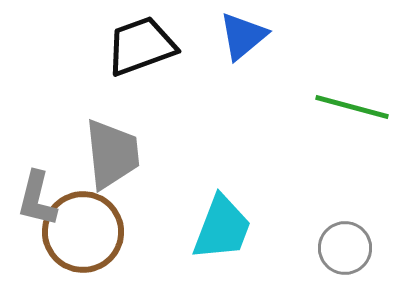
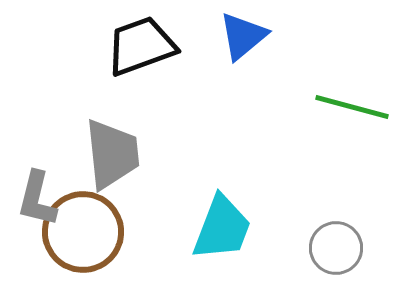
gray circle: moved 9 px left
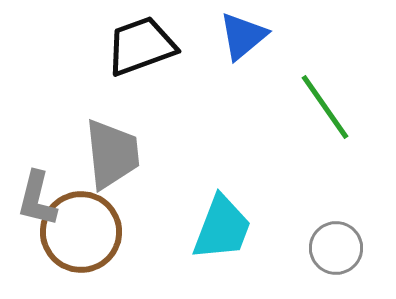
green line: moved 27 px left; rotated 40 degrees clockwise
brown circle: moved 2 px left
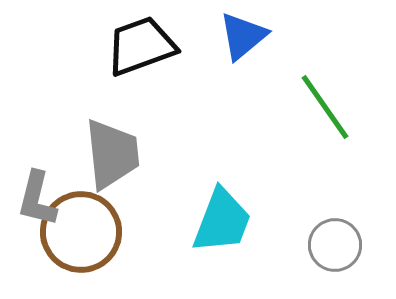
cyan trapezoid: moved 7 px up
gray circle: moved 1 px left, 3 px up
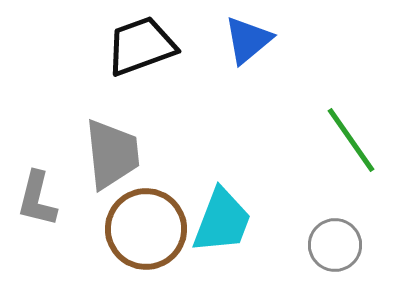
blue triangle: moved 5 px right, 4 px down
green line: moved 26 px right, 33 px down
brown circle: moved 65 px right, 3 px up
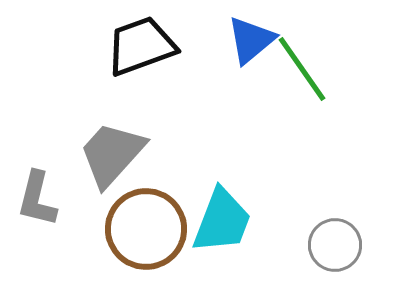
blue triangle: moved 3 px right
green line: moved 49 px left, 71 px up
gray trapezoid: rotated 132 degrees counterclockwise
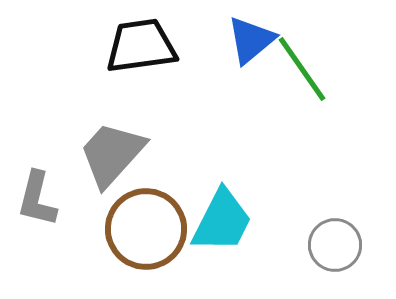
black trapezoid: rotated 12 degrees clockwise
cyan trapezoid: rotated 6 degrees clockwise
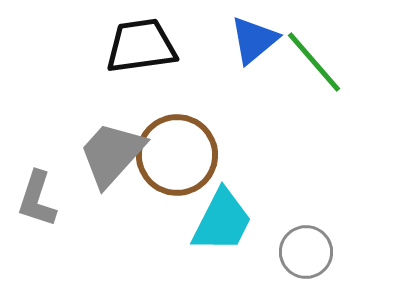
blue triangle: moved 3 px right
green line: moved 12 px right, 7 px up; rotated 6 degrees counterclockwise
gray L-shape: rotated 4 degrees clockwise
brown circle: moved 31 px right, 74 px up
gray circle: moved 29 px left, 7 px down
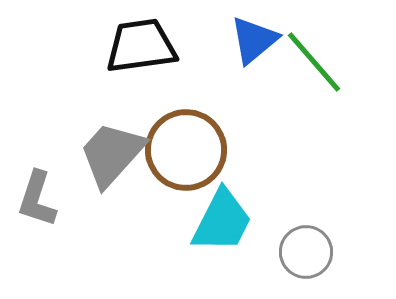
brown circle: moved 9 px right, 5 px up
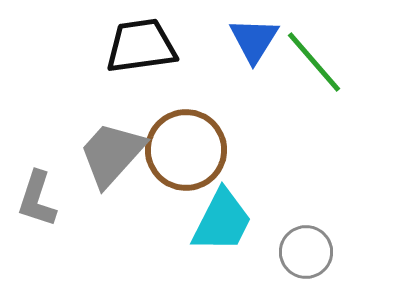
blue triangle: rotated 18 degrees counterclockwise
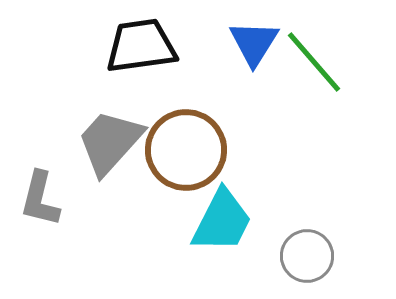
blue triangle: moved 3 px down
gray trapezoid: moved 2 px left, 12 px up
gray L-shape: moved 3 px right; rotated 4 degrees counterclockwise
gray circle: moved 1 px right, 4 px down
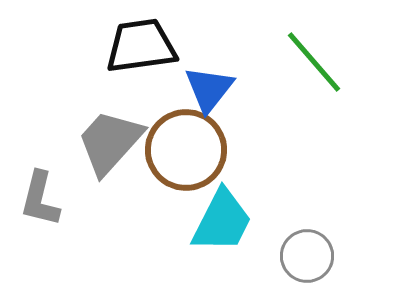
blue triangle: moved 45 px left, 46 px down; rotated 6 degrees clockwise
